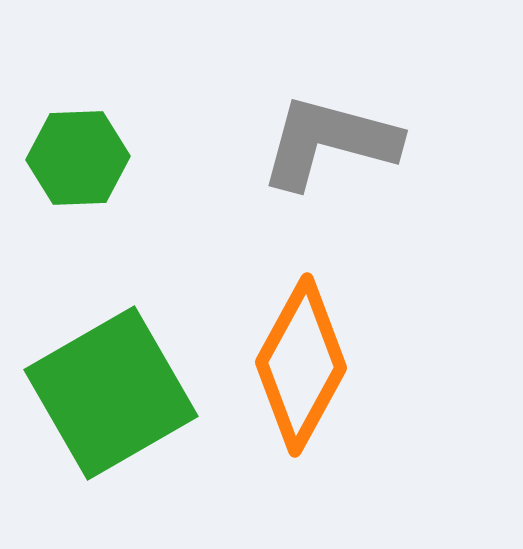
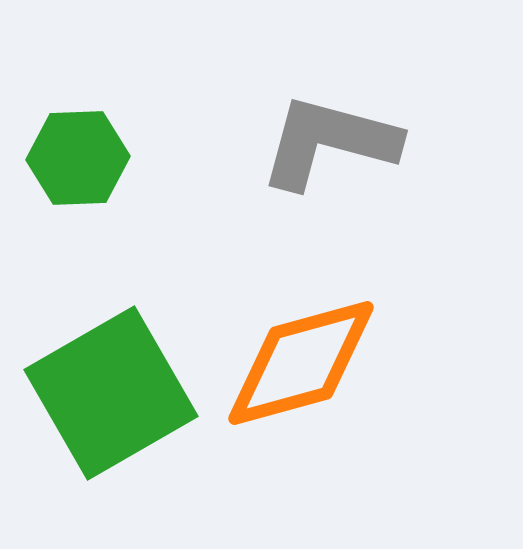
orange diamond: moved 2 px up; rotated 46 degrees clockwise
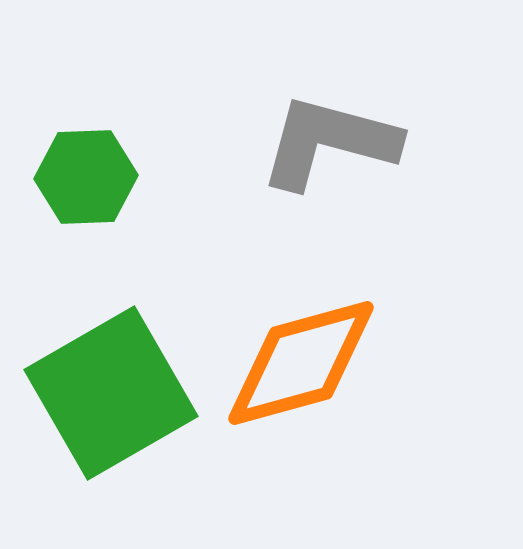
green hexagon: moved 8 px right, 19 px down
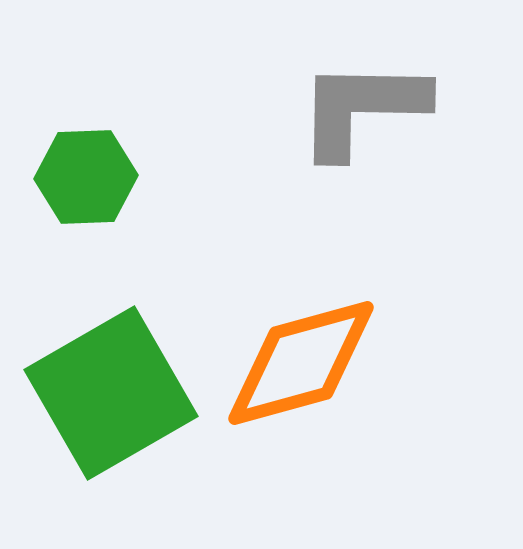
gray L-shape: moved 33 px right, 34 px up; rotated 14 degrees counterclockwise
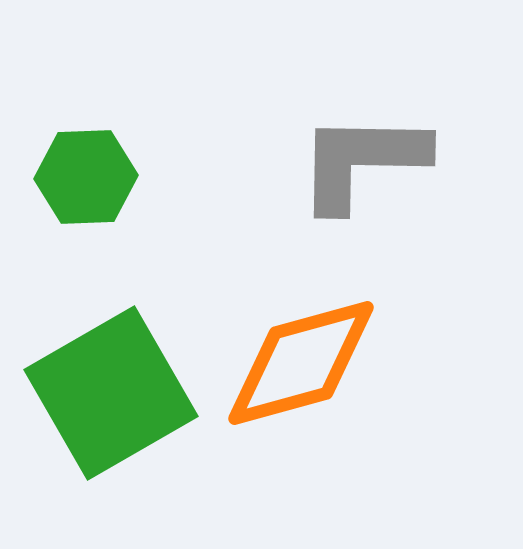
gray L-shape: moved 53 px down
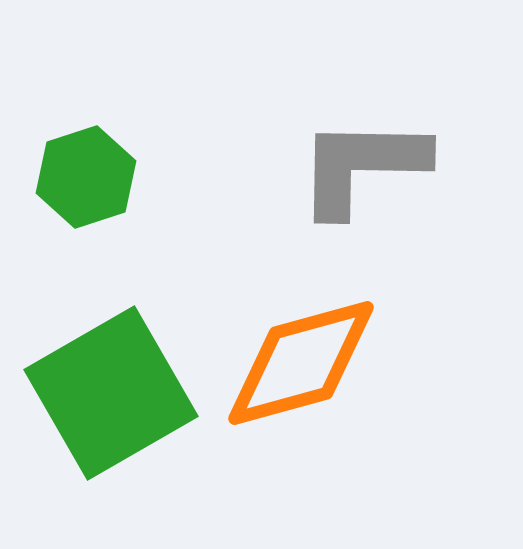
gray L-shape: moved 5 px down
green hexagon: rotated 16 degrees counterclockwise
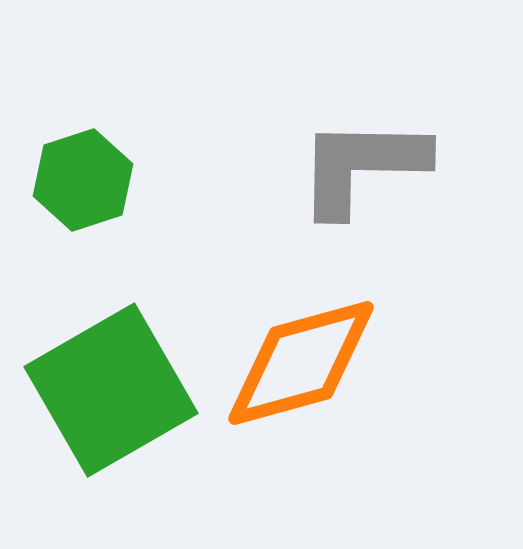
green hexagon: moved 3 px left, 3 px down
green square: moved 3 px up
